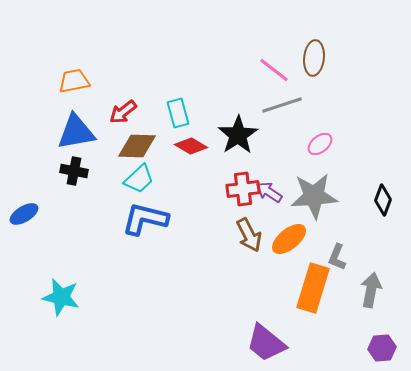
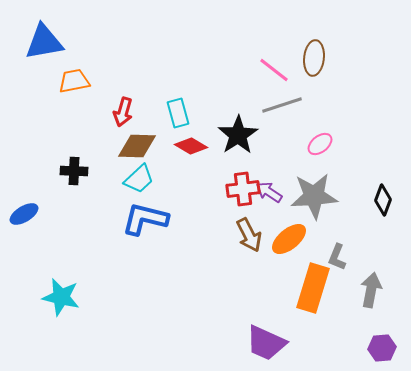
red arrow: rotated 36 degrees counterclockwise
blue triangle: moved 32 px left, 90 px up
black cross: rotated 8 degrees counterclockwise
purple trapezoid: rotated 15 degrees counterclockwise
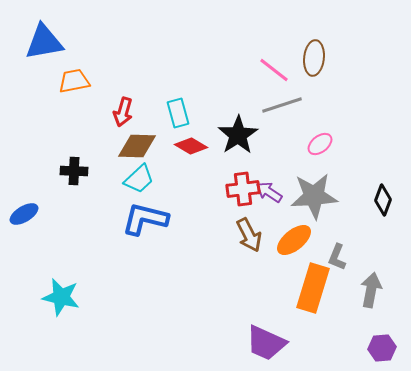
orange ellipse: moved 5 px right, 1 px down
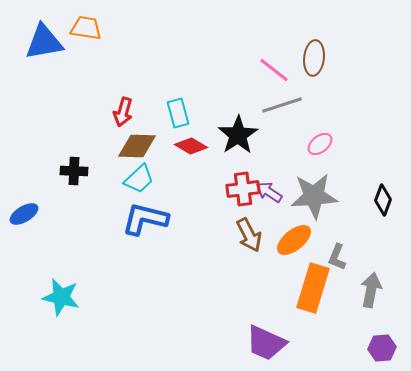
orange trapezoid: moved 12 px right, 53 px up; rotated 20 degrees clockwise
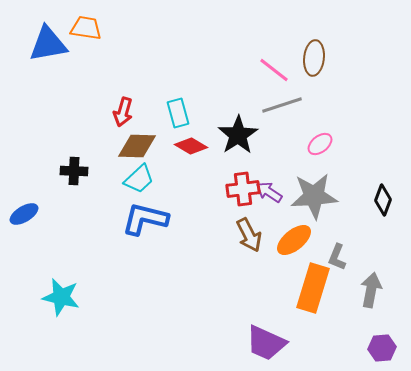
blue triangle: moved 4 px right, 2 px down
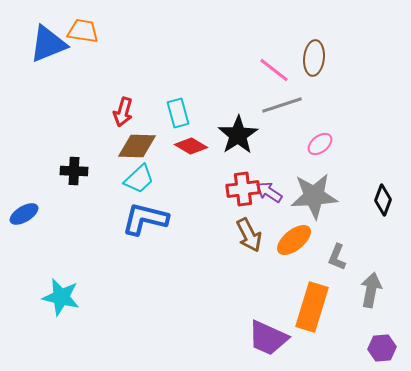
orange trapezoid: moved 3 px left, 3 px down
blue triangle: rotated 12 degrees counterclockwise
orange rectangle: moved 1 px left, 19 px down
purple trapezoid: moved 2 px right, 5 px up
